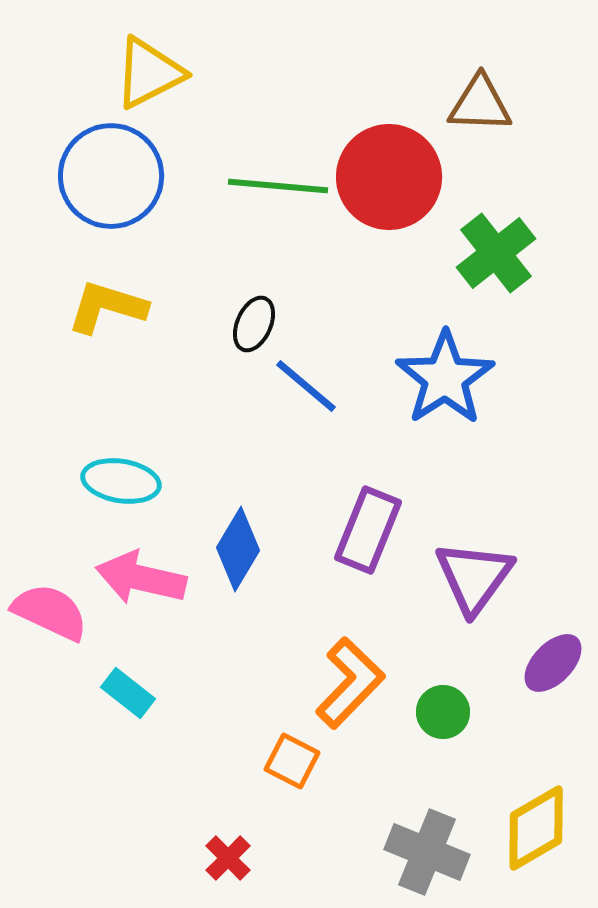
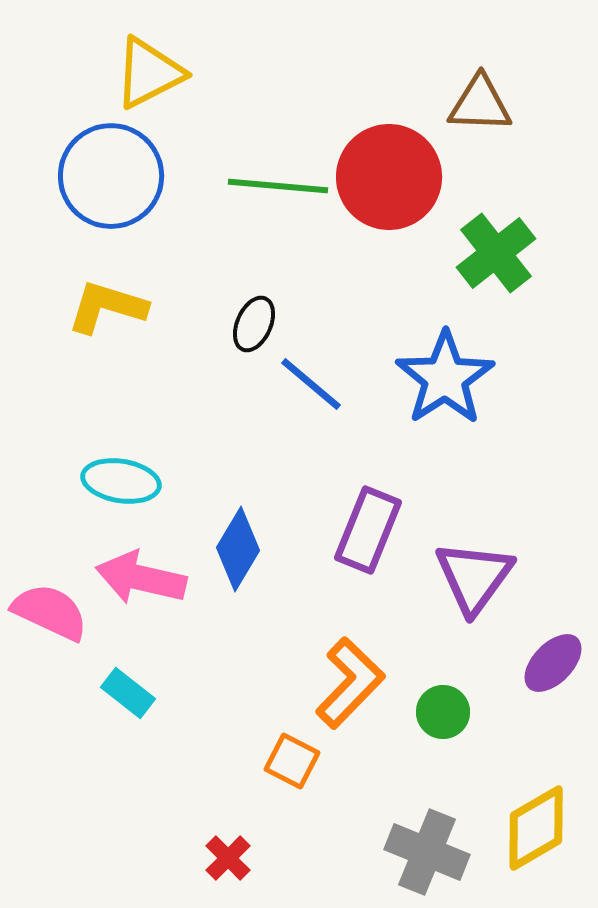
blue line: moved 5 px right, 2 px up
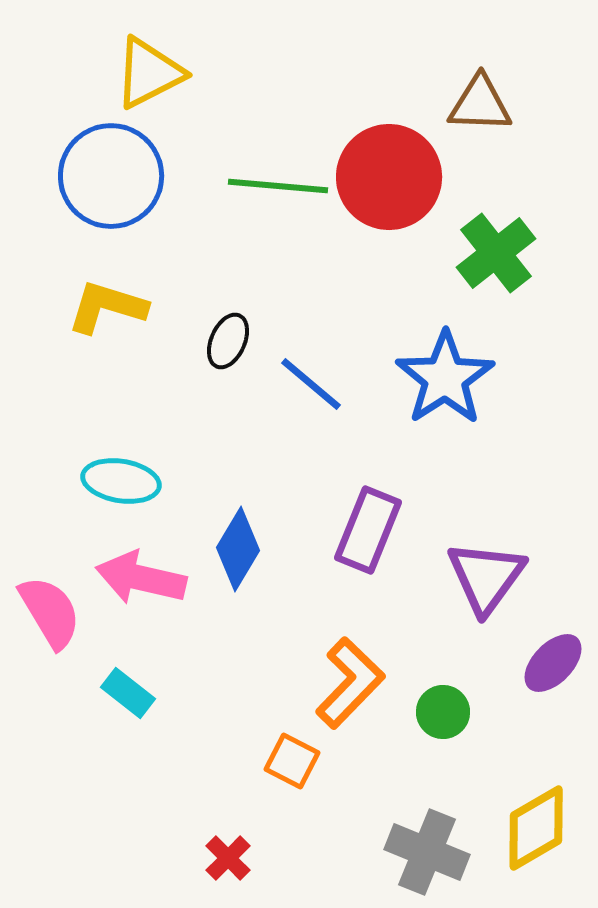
black ellipse: moved 26 px left, 17 px down
purple triangle: moved 12 px right
pink semicircle: rotated 34 degrees clockwise
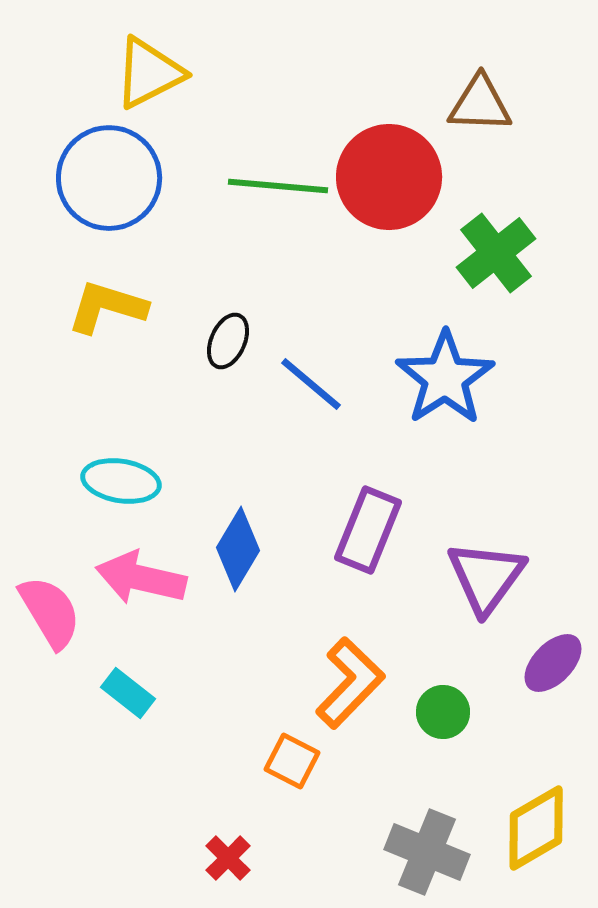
blue circle: moved 2 px left, 2 px down
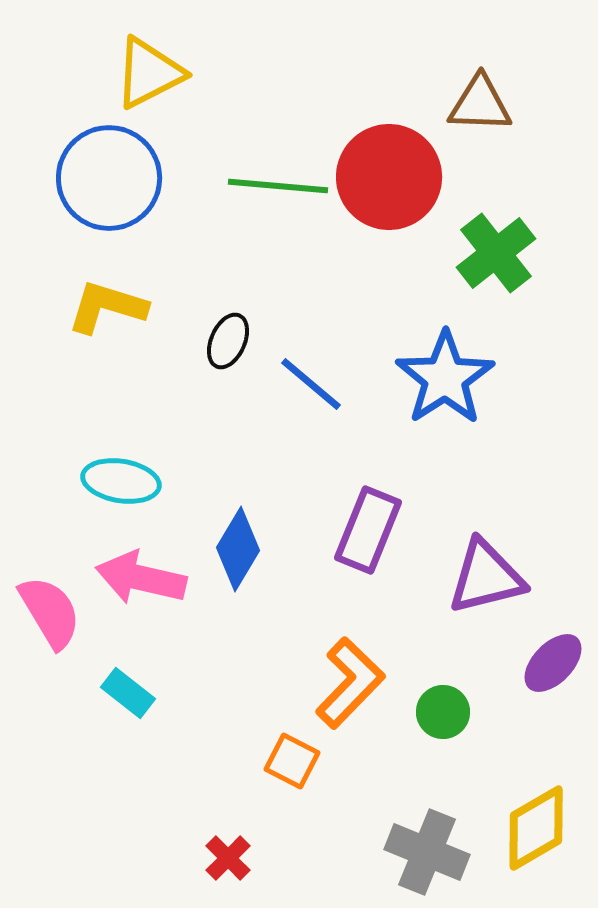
purple triangle: rotated 40 degrees clockwise
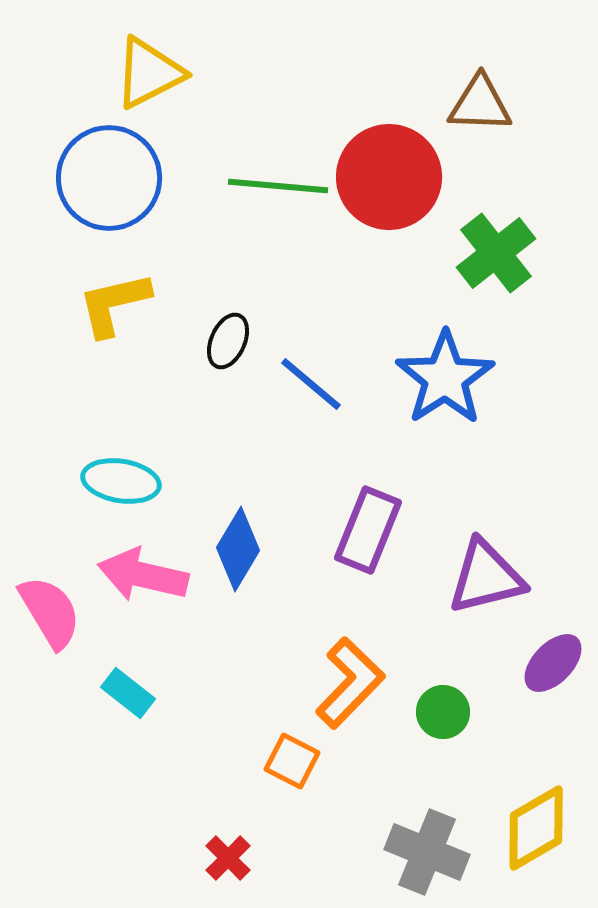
yellow L-shape: moved 7 px right, 3 px up; rotated 30 degrees counterclockwise
pink arrow: moved 2 px right, 3 px up
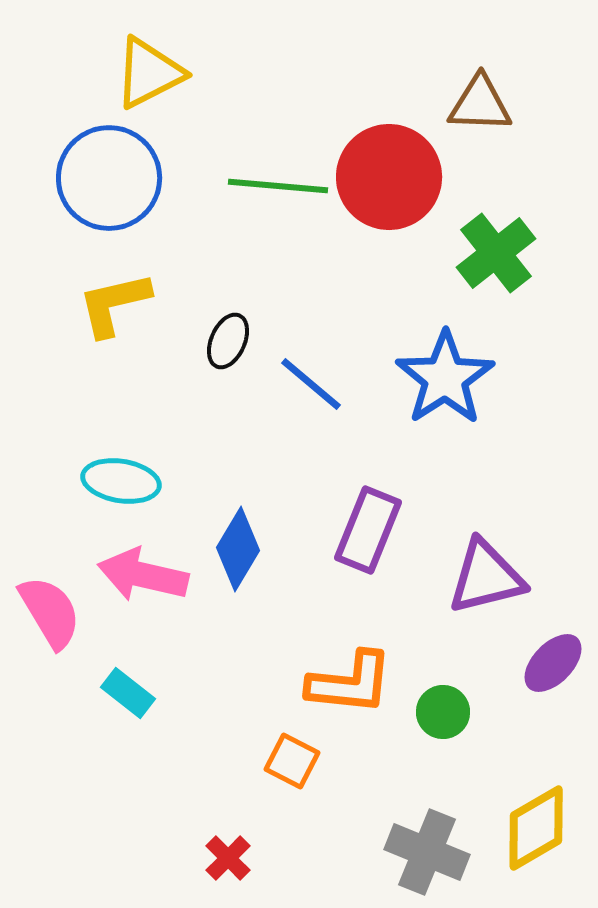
orange L-shape: rotated 52 degrees clockwise
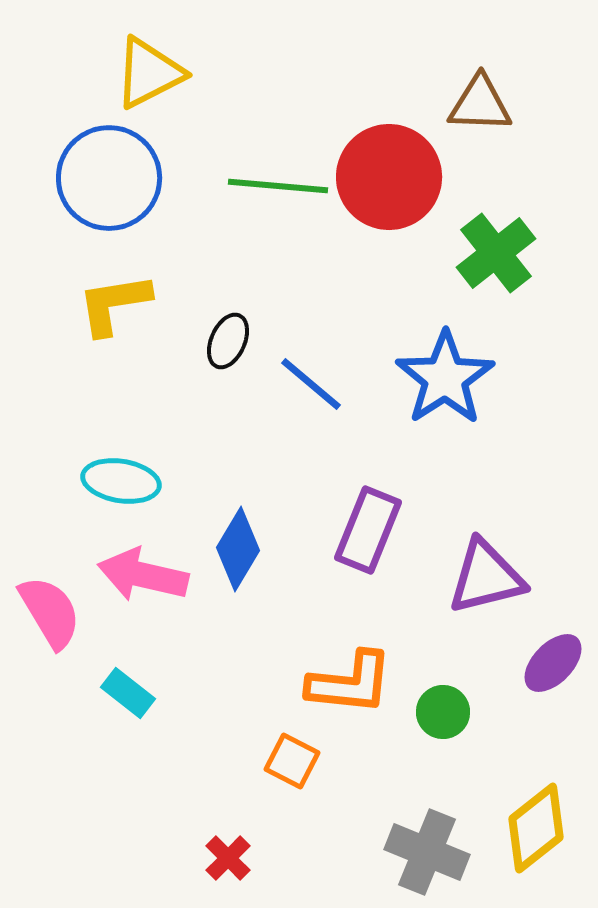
yellow L-shape: rotated 4 degrees clockwise
yellow diamond: rotated 8 degrees counterclockwise
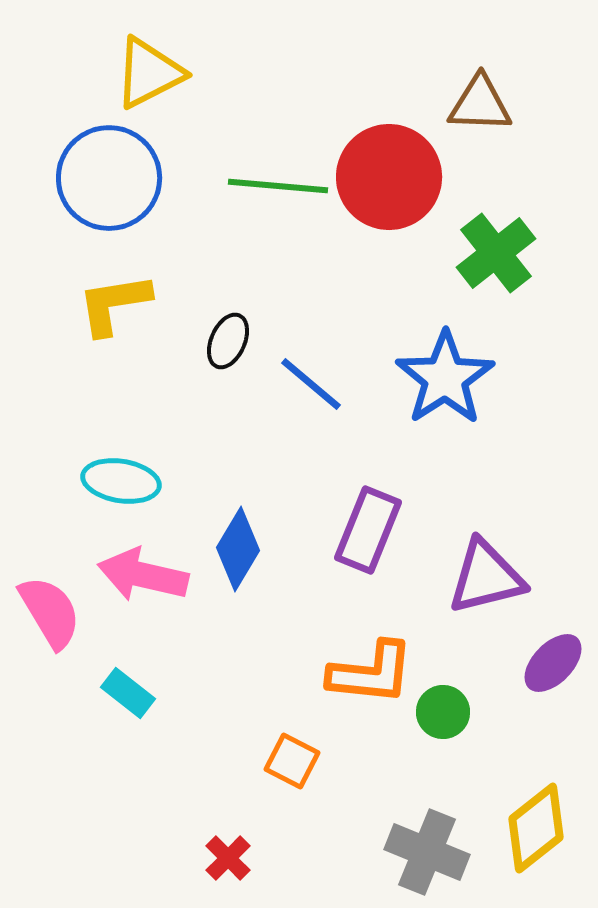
orange L-shape: moved 21 px right, 10 px up
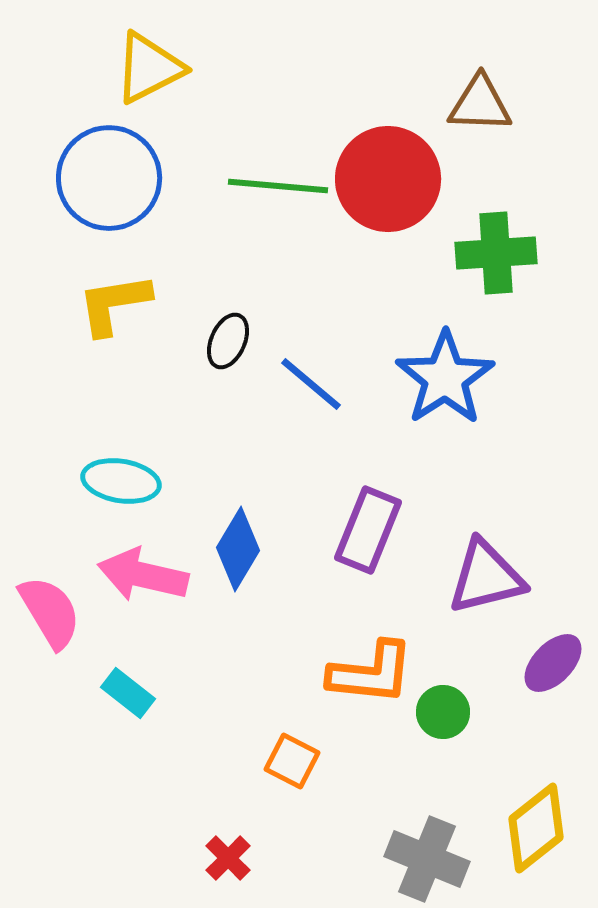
yellow triangle: moved 5 px up
red circle: moved 1 px left, 2 px down
green cross: rotated 34 degrees clockwise
gray cross: moved 7 px down
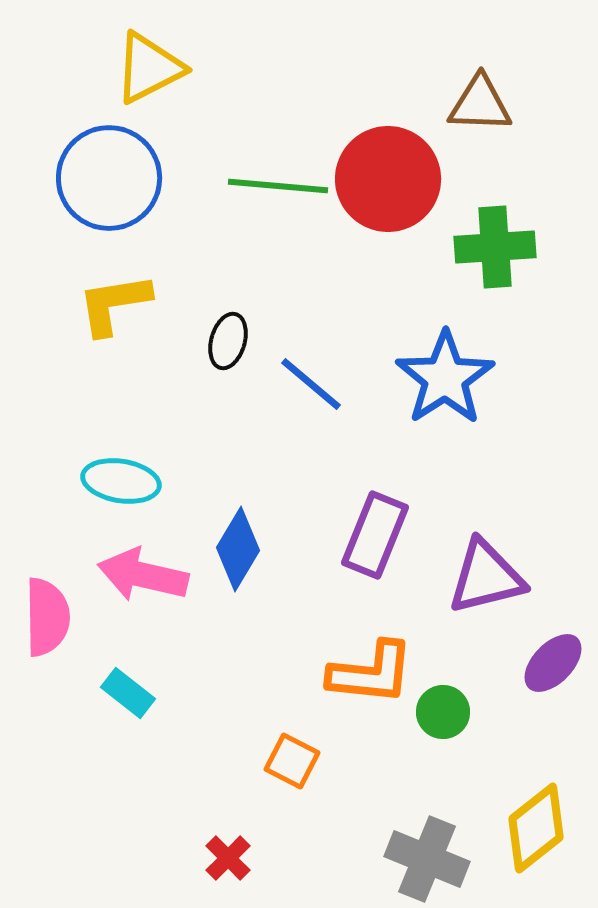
green cross: moved 1 px left, 6 px up
black ellipse: rotated 8 degrees counterclockwise
purple rectangle: moved 7 px right, 5 px down
pink semicircle: moved 3 px left, 5 px down; rotated 30 degrees clockwise
